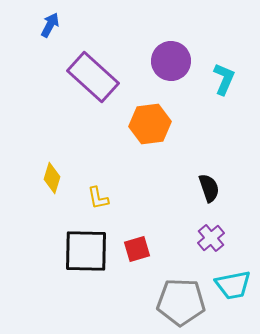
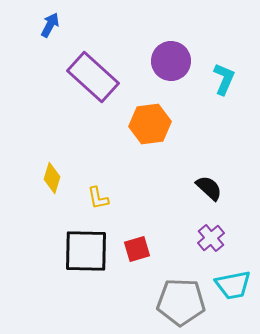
black semicircle: rotated 28 degrees counterclockwise
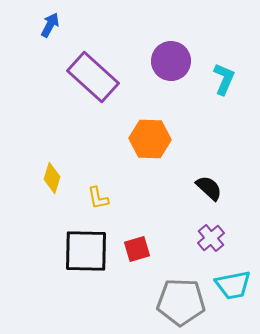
orange hexagon: moved 15 px down; rotated 9 degrees clockwise
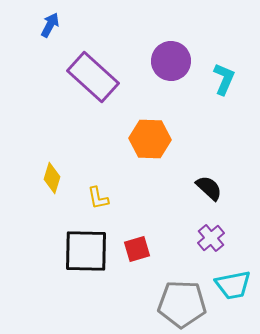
gray pentagon: moved 1 px right, 2 px down
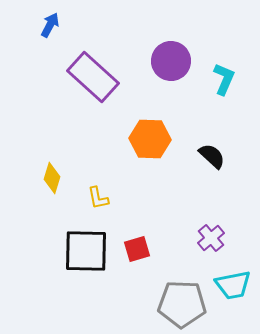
black semicircle: moved 3 px right, 32 px up
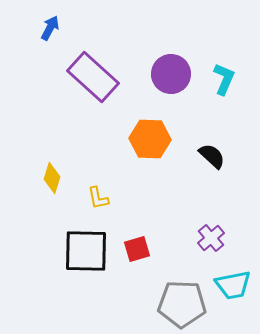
blue arrow: moved 3 px down
purple circle: moved 13 px down
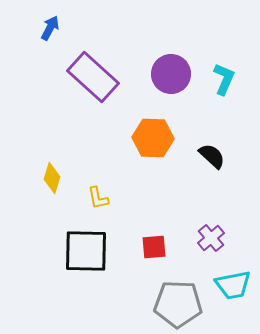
orange hexagon: moved 3 px right, 1 px up
red square: moved 17 px right, 2 px up; rotated 12 degrees clockwise
gray pentagon: moved 4 px left
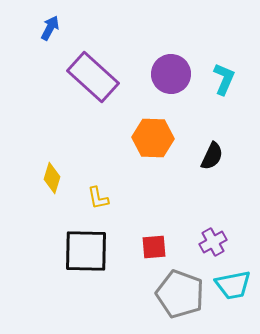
black semicircle: rotated 72 degrees clockwise
purple cross: moved 2 px right, 4 px down; rotated 12 degrees clockwise
gray pentagon: moved 2 px right, 10 px up; rotated 18 degrees clockwise
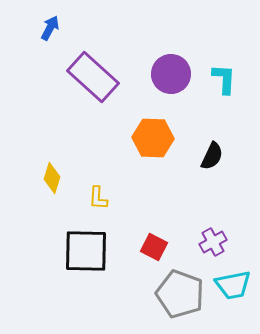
cyan L-shape: rotated 20 degrees counterclockwise
yellow L-shape: rotated 15 degrees clockwise
red square: rotated 32 degrees clockwise
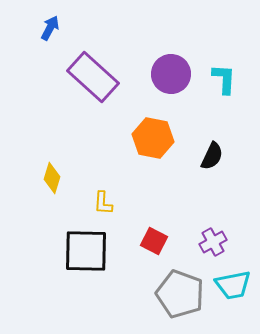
orange hexagon: rotated 9 degrees clockwise
yellow L-shape: moved 5 px right, 5 px down
red square: moved 6 px up
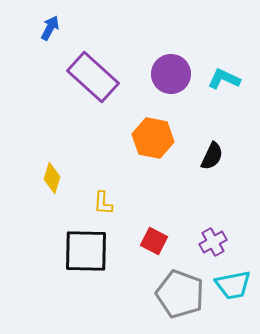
cyan L-shape: rotated 68 degrees counterclockwise
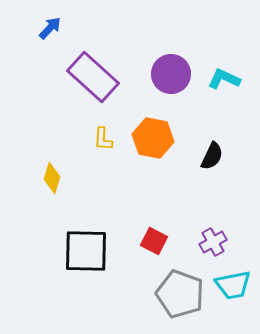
blue arrow: rotated 15 degrees clockwise
yellow L-shape: moved 64 px up
